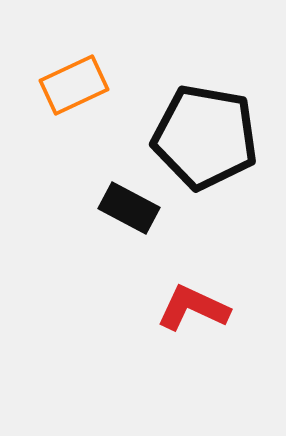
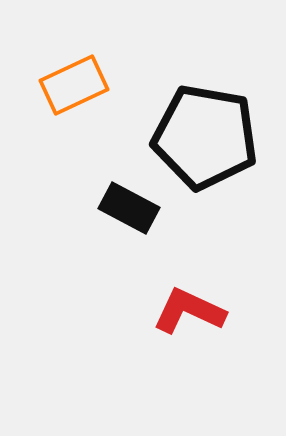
red L-shape: moved 4 px left, 3 px down
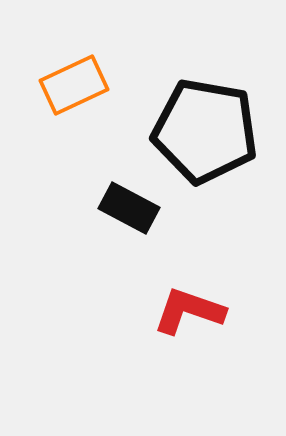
black pentagon: moved 6 px up
red L-shape: rotated 6 degrees counterclockwise
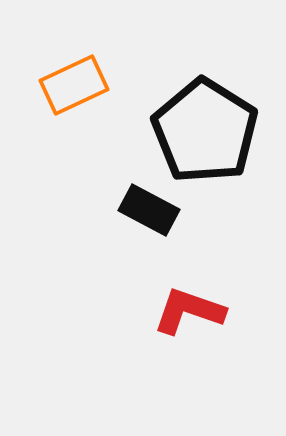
black pentagon: rotated 22 degrees clockwise
black rectangle: moved 20 px right, 2 px down
